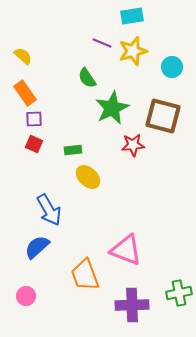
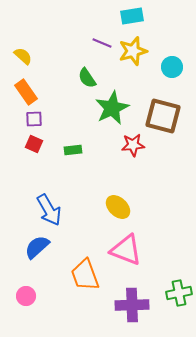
orange rectangle: moved 1 px right, 1 px up
yellow ellipse: moved 30 px right, 30 px down
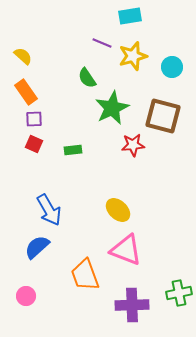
cyan rectangle: moved 2 px left
yellow star: moved 5 px down
yellow ellipse: moved 3 px down
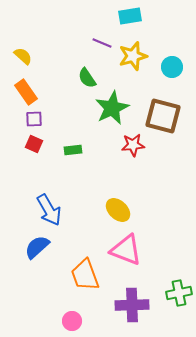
pink circle: moved 46 px right, 25 px down
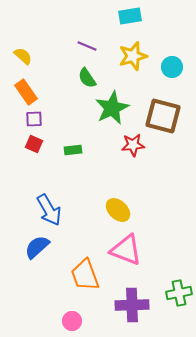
purple line: moved 15 px left, 3 px down
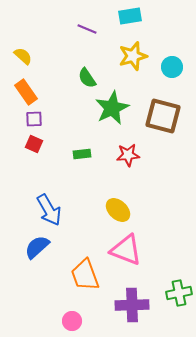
purple line: moved 17 px up
red star: moved 5 px left, 10 px down
green rectangle: moved 9 px right, 4 px down
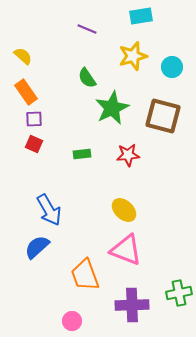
cyan rectangle: moved 11 px right
yellow ellipse: moved 6 px right
